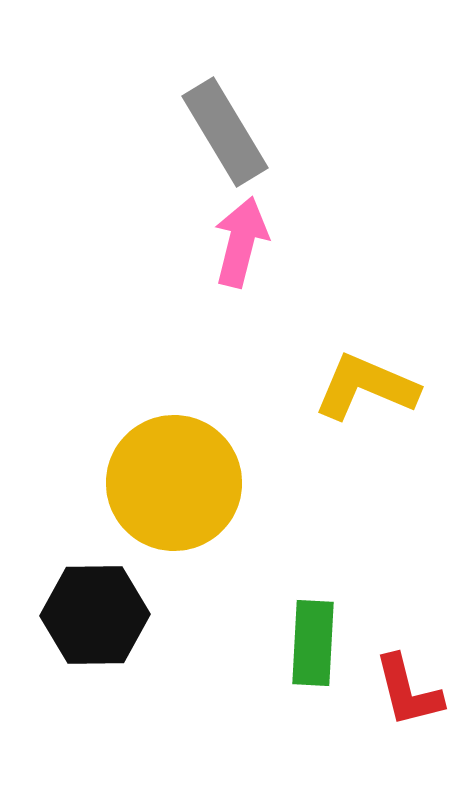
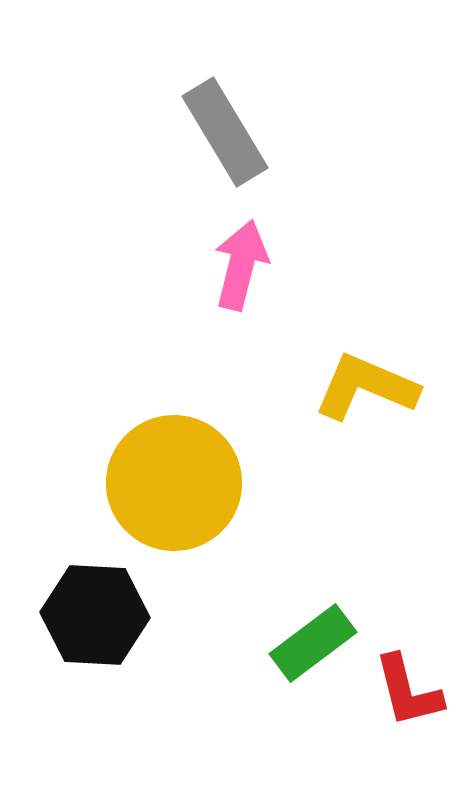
pink arrow: moved 23 px down
black hexagon: rotated 4 degrees clockwise
green rectangle: rotated 50 degrees clockwise
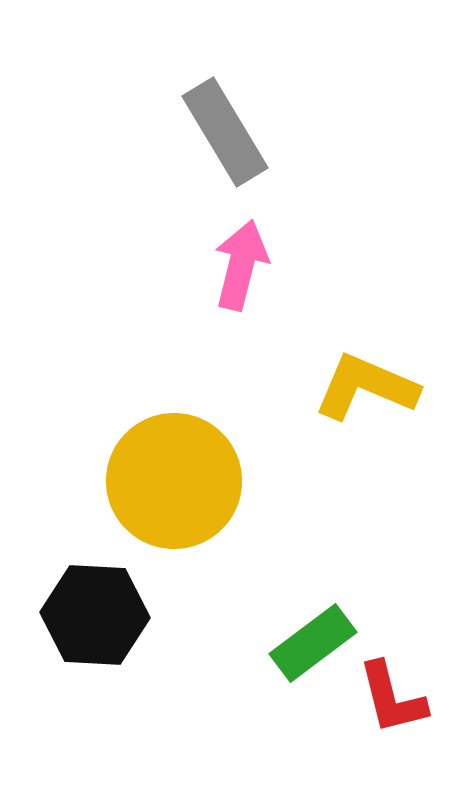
yellow circle: moved 2 px up
red L-shape: moved 16 px left, 7 px down
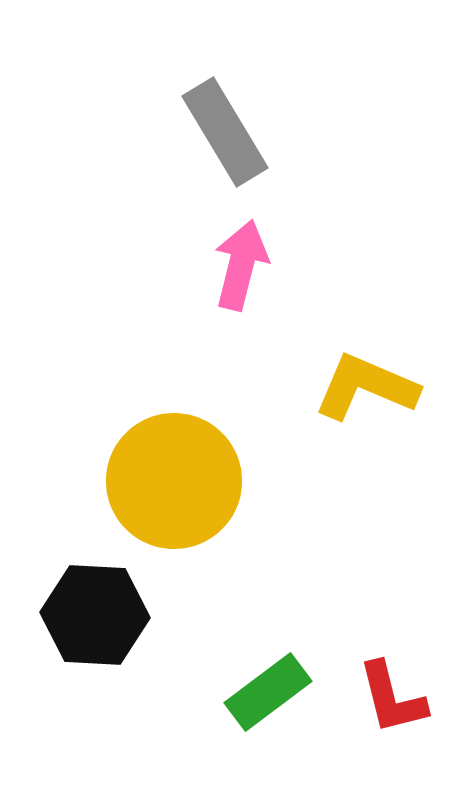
green rectangle: moved 45 px left, 49 px down
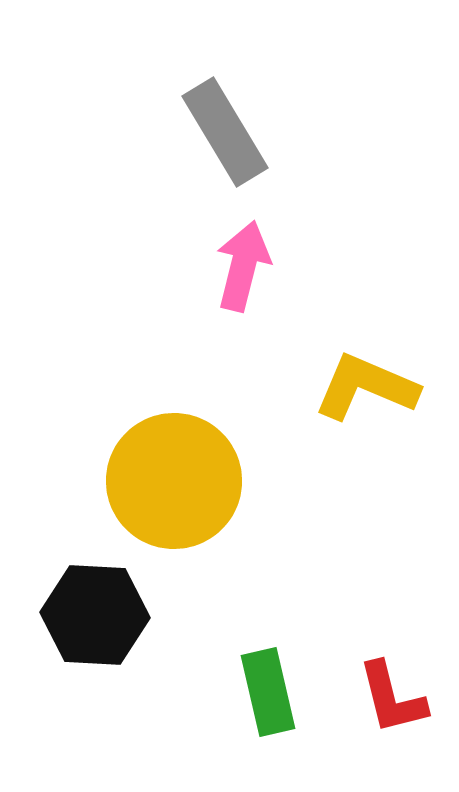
pink arrow: moved 2 px right, 1 px down
green rectangle: rotated 66 degrees counterclockwise
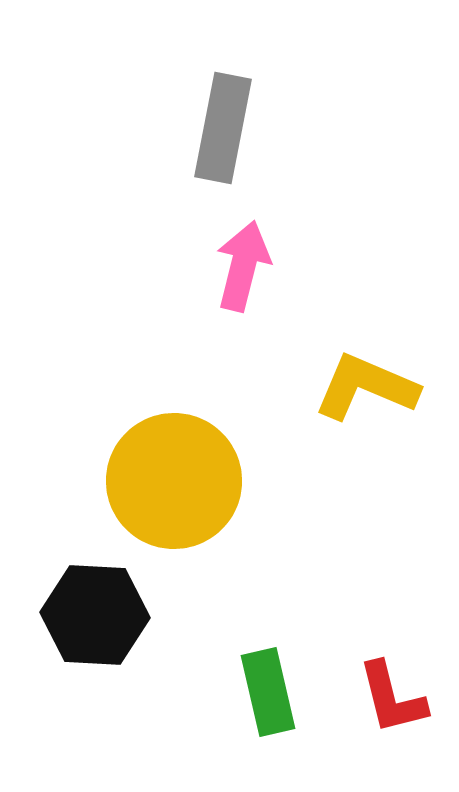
gray rectangle: moved 2 px left, 4 px up; rotated 42 degrees clockwise
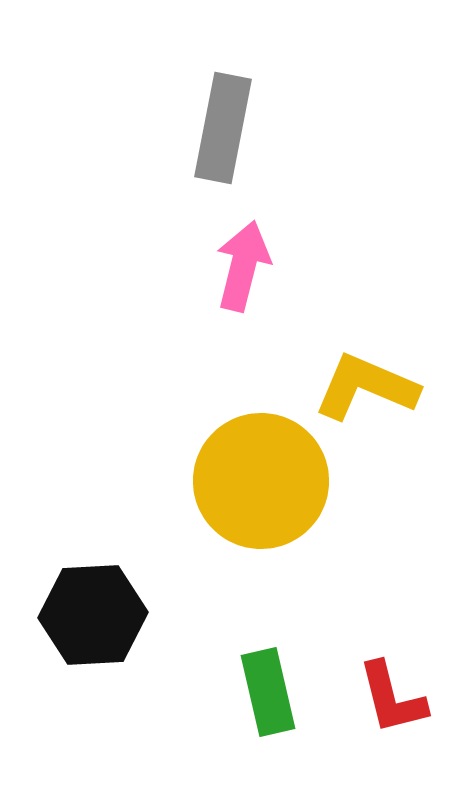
yellow circle: moved 87 px right
black hexagon: moved 2 px left; rotated 6 degrees counterclockwise
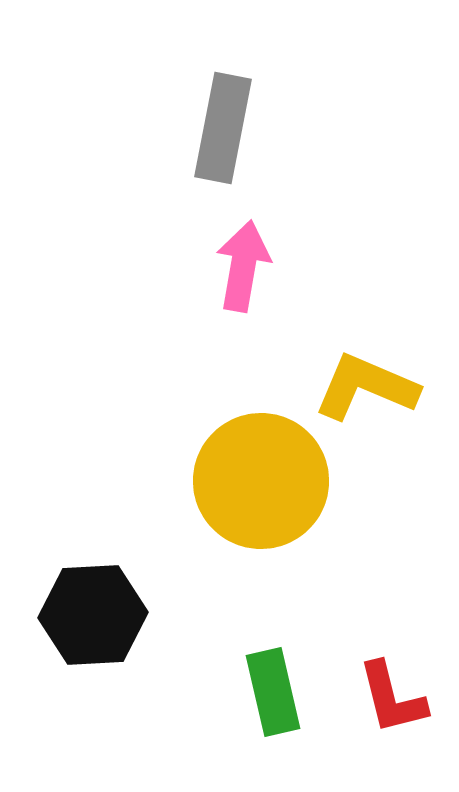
pink arrow: rotated 4 degrees counterclockwise
green rectangle: moved 5 px right
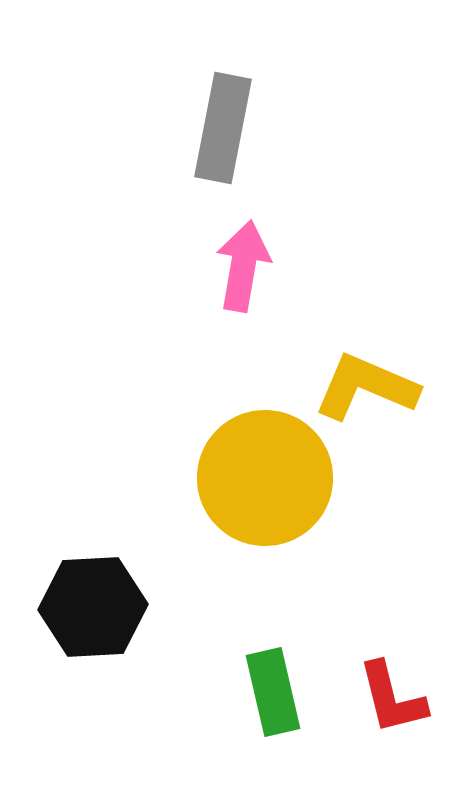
yellow circle: moved 4 px right, 3 px up
black hexagon: moved 8 px up
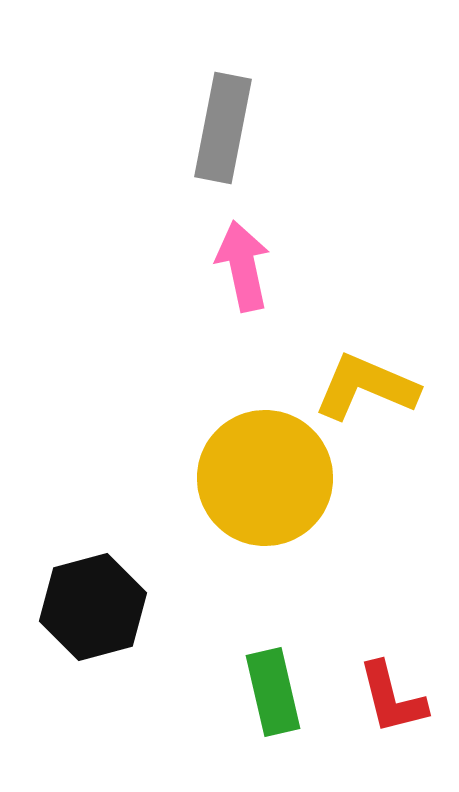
pink arrow: rotated 22 degrees counterclockwise
black hexagon: rotated 12 degrees counterclockwise
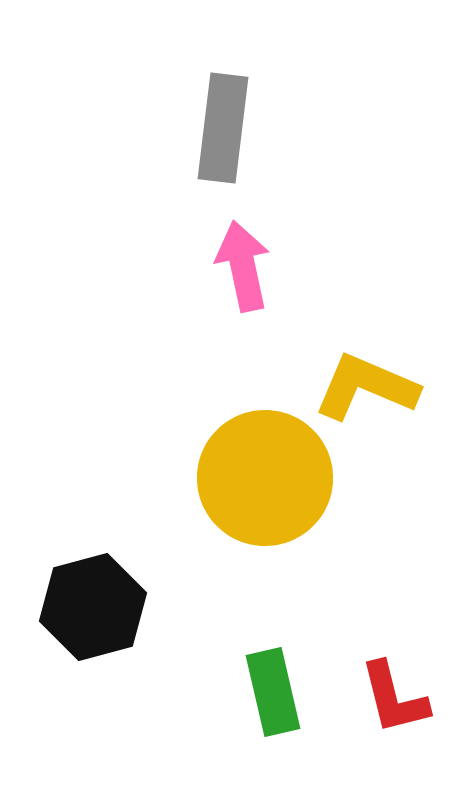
gray rectangle: rotated 4 degrees counterclockwise
red L-shape: moved 2 px right
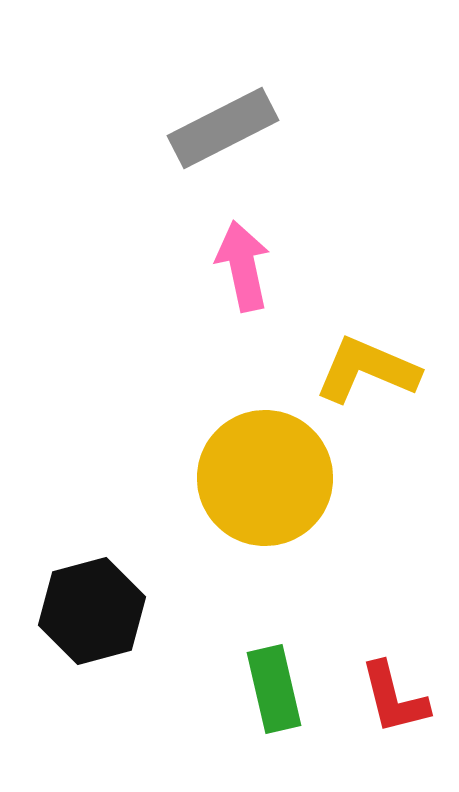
gray rectangle: rotated 56 degrees clockwise
yellow L-shape: moved 1 px right, 17 px up
black hexagon: moved 1 px left, 4 px down
green rectangle: moved 1 px right, 3 px up
